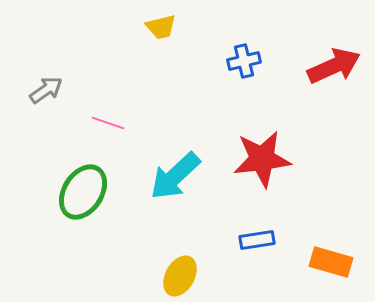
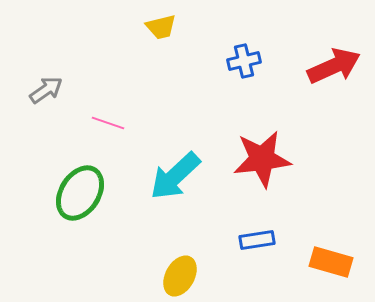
green ellipse: moved 3 px left, 1 px down
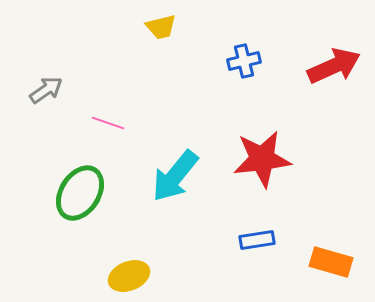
cyan arrow: rotated 8 degrees counterclockwise
yellow ellipse: moved 51 px left; rotated 39 degrees clockwise
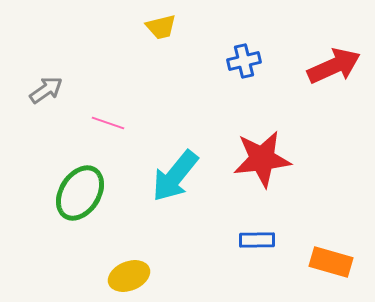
blue rectangle: rotated 8 degrees clockwise
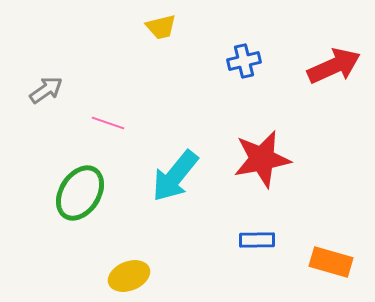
red star: rotated 4 degrees counterclockwise
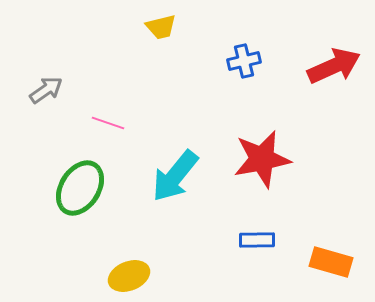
green ellipse: moved 5 px up
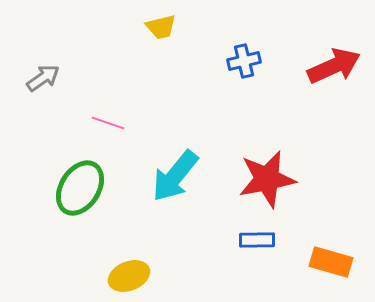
gray arrow: moved 3 px left, 12 px up
red star: moved 5 px right, 20 px down
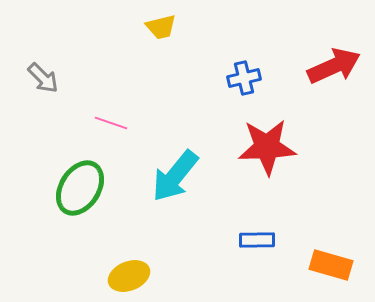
blue cross: moved 17 px down
gray arrow: rotated 80 degrees clockwise
pink line: moved 3 px right
red star: moved 32 px up; rotated 8 degrees clockwise
orange rectangle: moved 3 px down
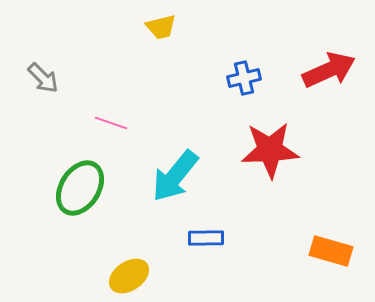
red arrow: moved 5 px left, 4 px down
red star: moved 3 px right, 3 px down
blue rectangle: moved 51 px left, 2 px up
orange rectangle: moved 14 px up
yellow ellipse: rotated 12 degrees counterclockwise
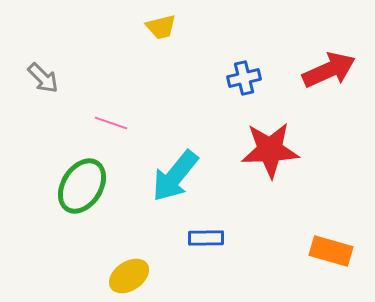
green ellipse: moved 2 px right, 2 px up
